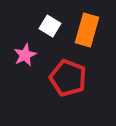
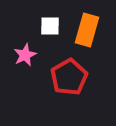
white square: rotated 30 degrees counterclockwise
red pentagon: moved 1 px right, 1 px up; rotated 21 degrees clockwise
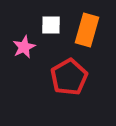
white square: moved 1 px right, 1 px up
pink star: moved 1 px left, 8 px up
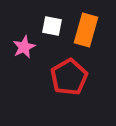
white square: moved 1 px right, 1 px down; rotated 10 degrees clockwise
orange rectangle: moved 1 px left
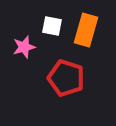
pink star: rotated 10 degrees clockwise
red pentagon: moved 3 px left, 1 px down; rotated 24 degrees counterclockwise
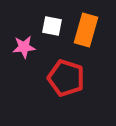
pink star: rotated 10 degrees clockwise
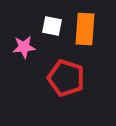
orange rectangle: moved 1 px left, 1 px up; rotated 12 degrees counterclockwise
